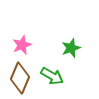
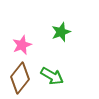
green star: moved 10 px left, 16 px up
brown diamond: rotated 16 degrees clockwise
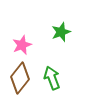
green arrow: moved 2 px down; rotated 140 degrees counterclockwise
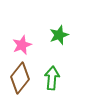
green star: moved 2 px left, 3 px down
green arrow: rotated 25 degrees clockwise
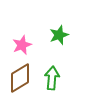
brown diamond: rotated 20 degrees clockwise
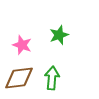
pink star: rotated 30 degrees counterclockwise
brown diamond: moved 1 px left; rotated 24 degrees clockwise
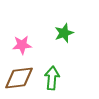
green star: moved 5 px right, 2 px up
pink star: rotated 24 degrees counterclockwise
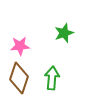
pink star: moved 2 px left, 1 px down
brown diamond: rotated 64 degrees counterclockwise
